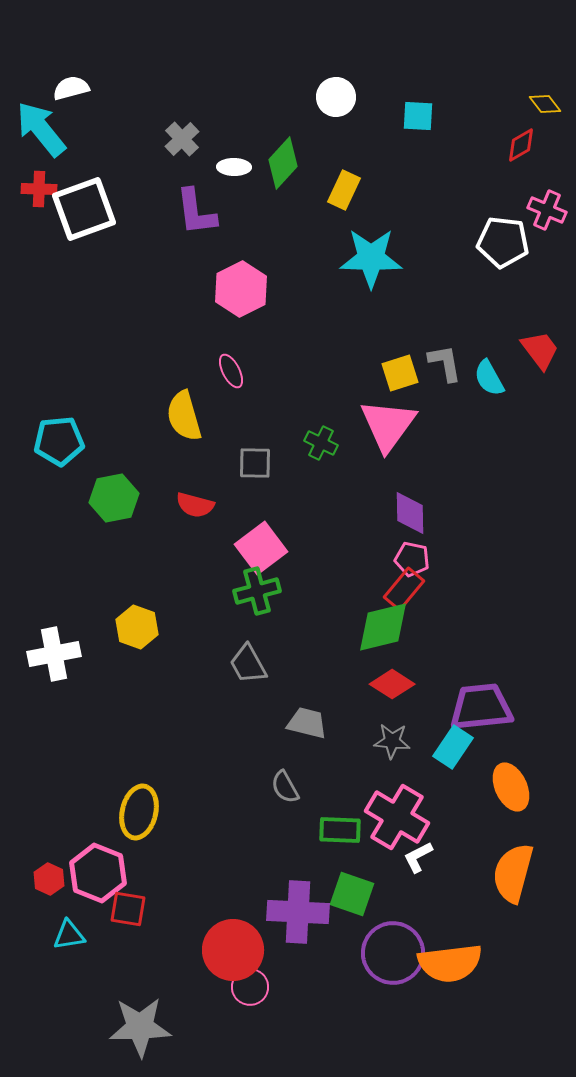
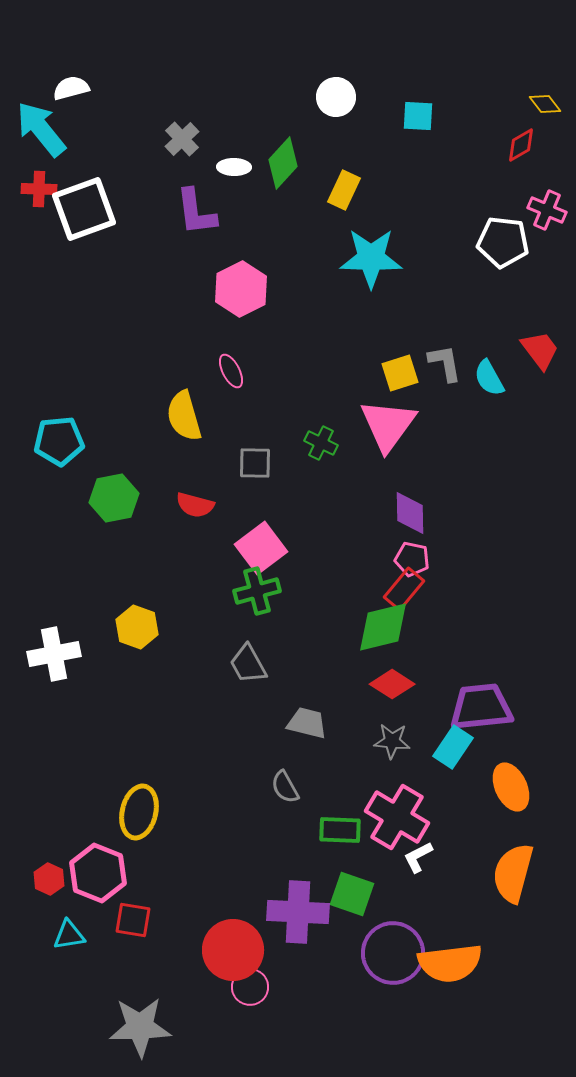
red square at (128, 909): moved 5 px right, 11 px down
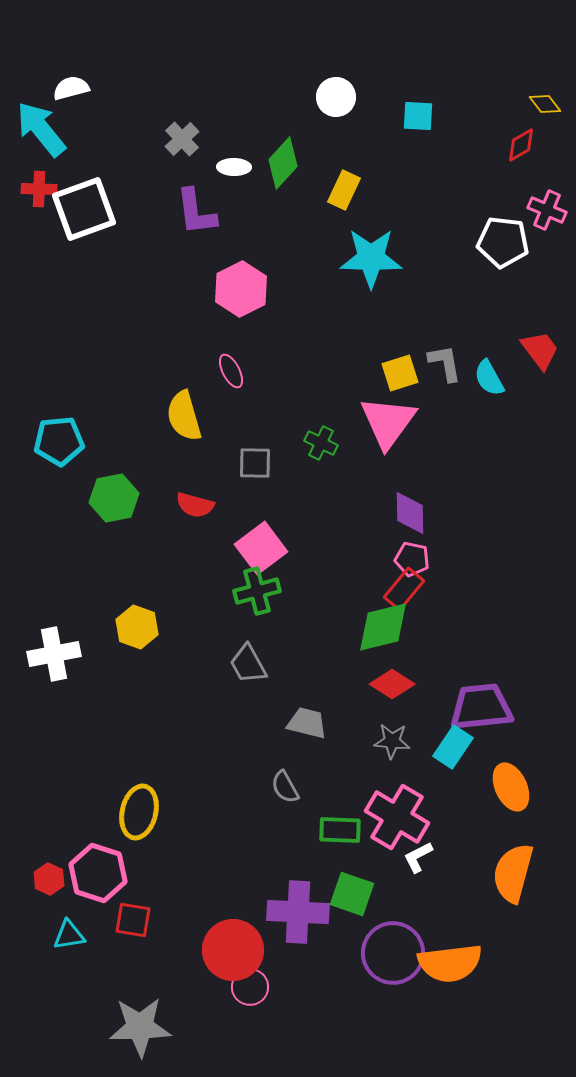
pink triangle at (388, 425): moved 3 px up
pink hexagon at (98, 873): rotated 4 degrees counterclockwise
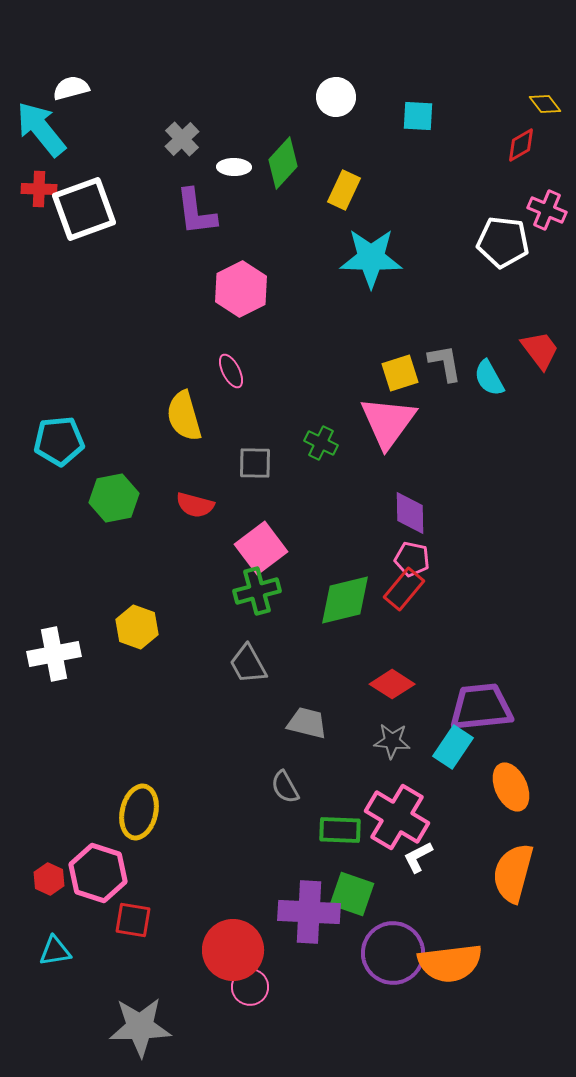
green diamond at (383, 627): moved 38 px left, 27 px up
purple cross at (298, 912): moved 11 px right
cyan triangle at (69, 935): moved 14 px left, 16 px down
